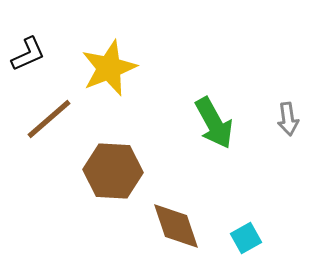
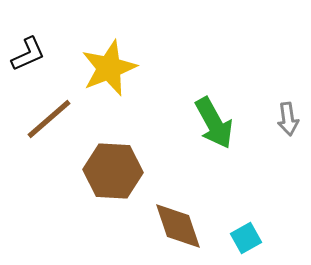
brown diamond: moved 2 px right
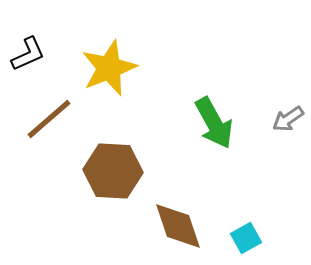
gray arrow: rotated 64 degrees clockwise
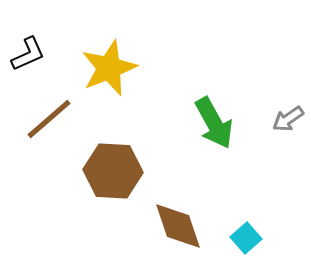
cyan square: rotated 12 degrees counterclockwise
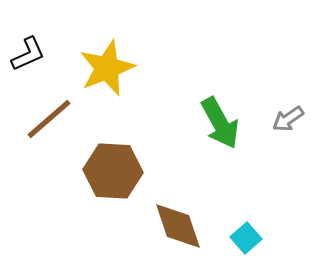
yellow star: moved 2 px left
green arrow: moved 6 px right
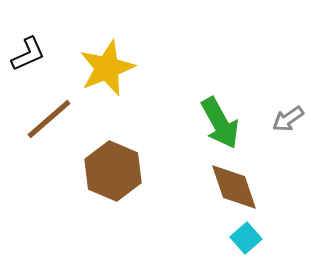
brown hexagon: rotated 20 degrees clockwise
brown diamond: moved 56 px right, 39 px up
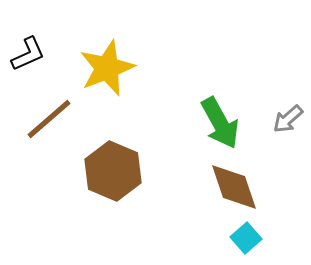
gray arrow: rotated 8 degrees counterclockwise
